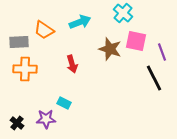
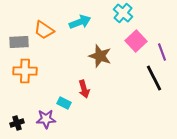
pink square: rotated 35 degrees clockwise
brown star: moved 10 px left, 7 px down
red arrow: moved 12 px right, 25 px down
orange cross: moved 2 px down
black cross: rotated 32 degrees clockwise
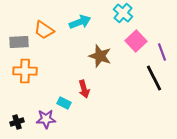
black cross: moved 1 px up
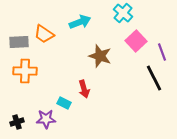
orange trapezoid: moved 4 px down
